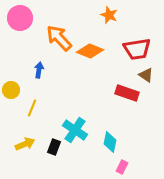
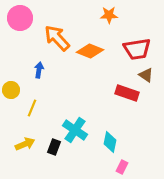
orange star: rotated 24 degrees counterclockwise
orange arrow: moved 2 px left
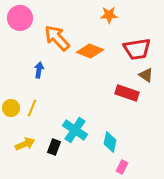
yellow circle: moved 18 px down
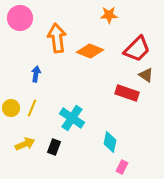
orange arrow: rotated 36 degrees clockwise
red trapezoid: rotated 36 degrees counterclockwise
blue arrow: moved 3 px left, 4 px down
cyan cross: moved 3 px left, 12 px up
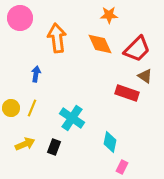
orange diamond: moved 10 px right, 7 px up; rotated 44 degrees clockwise
brown triangle: moved 1 px left, 1 px down
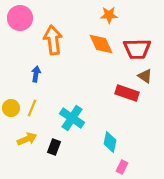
orange arrow: moved 4 px left, 2 px down
orange diamond: moved 1 px right
red trapezoid: rotated 44 degrees clockwise
yellow arrow: moved 2 px right, 5 px up
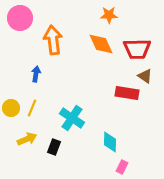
red rectangle: rotated 10 degrees counterclockwise
cyan diamond: rotated 10 degrees counterclockwise
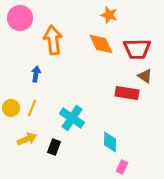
orange star: rotated 18 degrees clockwise
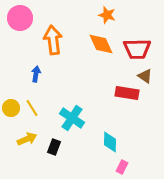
orange star: moved 2 px left
yellow line: rotated 54 degrees counterclockwise
